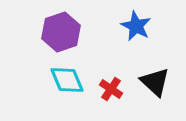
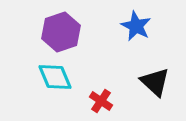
cyan diamond: moved 12 px left, 3 px up
red cross: moved 10 px left, 12 px down
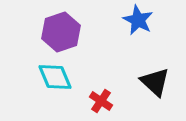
blue star: moved 2 px right, 6 px up
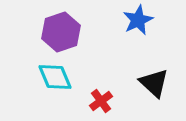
blue star: rotated 20 degrees clockwise
black triangle: moved 1 px left, 1 px down
red cross: rotated 20 degrees clockwise
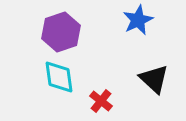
cyan diamond: moved 4 px right; rotated 15 degrees clockwise
black triangle: moved 4 px up
red cross: rotated 15 degrees counterclockwise
